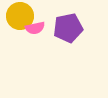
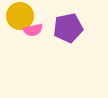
pink semicircle: moved 2 px left, 2 px down
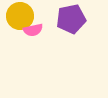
purple pentagon: moved 3 px right, 9 px up
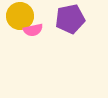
purple pentagon: moved 1 px left
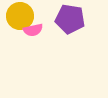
purple pentagon: rotated 20 degrees clockwise
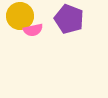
purple pentagon: moved 1 px left; rotated 12 degrees clockwise
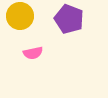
pink semicircle: moved 23 px down
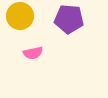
purple pentagon: rotated 16 degrees counterclockwise
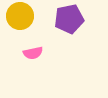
purple pentagon: rotated 16 degrees counterclockwise
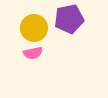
yellow circle: moved 14 px right, 12 px down
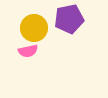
pink semicircle: moved 5 px left, 2 px up
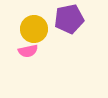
yellow circle: moved 1 px down
